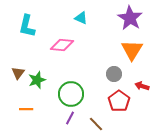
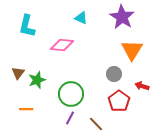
purple star: moved 8 px left, 1 px up
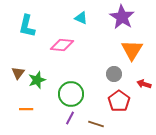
red arrow: moved 2 px right, 2 px up
brown line: rotated 28 degrees counterclockwise
